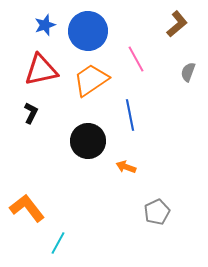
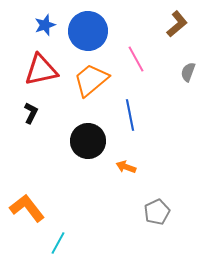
orange trapezoid: rotated 6 degrees counterclockwise
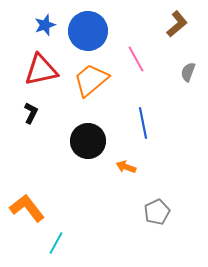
blue line: moved 13 px right, 8 px down
cyan line: moved 2 px left
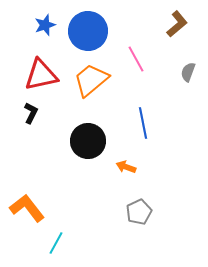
red triangle: moved 5 px down
gray pentagon: moved 18 px left
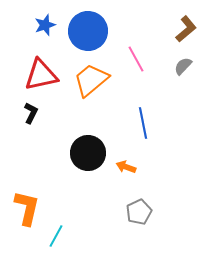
brown L-shape: moved 9 px right, 5 px down
gray semicircle: moved 5 px left, 6 px up; rotated 24 degrees clockwise
black circle: moved 12 px down
orange L-shape: rotated 51 degrees clockwise
cyan line: moved 7 px up
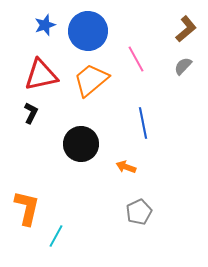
black circle: moved 7 px left, 9 px up
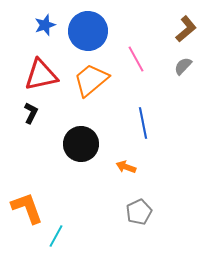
orange L-shape: rotated 33 degrees counterclockwise
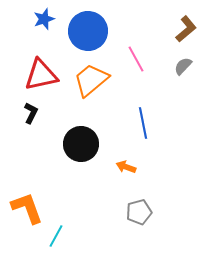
blue star: moved 1 px left, 6 px up
gray pentagon: rotated 10 degrees clockwise
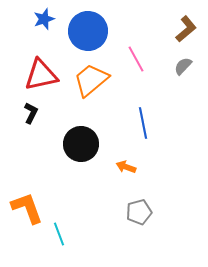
cyan line: moved 3 px right, 2 px up; rotated 50 degrees counterclockwise
